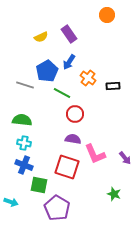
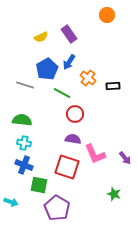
blue pentagon: moved 2 px up
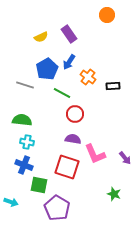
orange cross: moved 1 px up
cyan cross: moved 3 px right, 1 px up
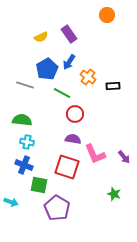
purple arrow: moved 1 px left, 1 px up
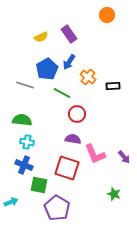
red circle: moved 2 px right
red square: moved 1 px down
cyan arrow: rotated 40 degrees counterclockwise
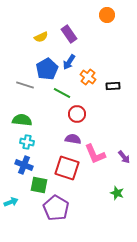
green star: moved 3 px right, 1 px up
purple pentagon: moved 1 px left
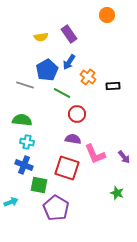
yellow semicircle: rotated 16 degrees clockwise
blue pentagon: moved 1 px down
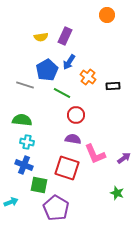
purple rectangle: moved 4 px left, 2 px down; rotated 60 degrees clockwise
red circle: moved 1 px left, 1 px down
purple arrow: moved 1 px down; rotated 88 degrees counterclockwise
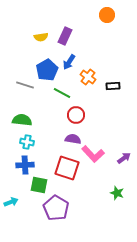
pink L-shape: moved 2 px left; rotated 20 degrees counterclockwise
blue cross: moved 1 px right; rotated 24 degrees counterclockwise
